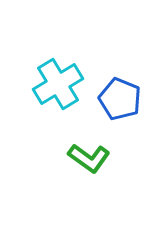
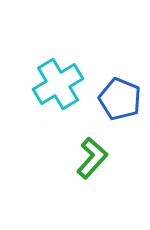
green L-shape: moved 3 px right; rotated 84 degrees counterclockwise
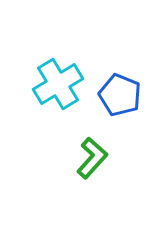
blue pentagon: moved 4 px up
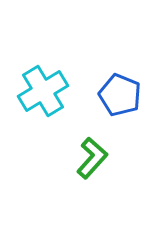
cyan cross: moved 15 px left, 7 px down
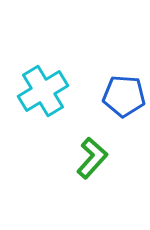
blue pentagon: moved 4 px right, 1 px down; rotated 18 degrees counterclockwise
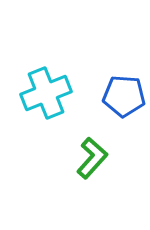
cyan cross: moved 3 px right, 2 px down; rotated 9 degrees clockwise
